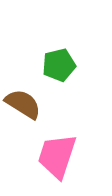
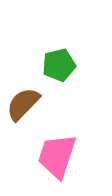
brown semicircle: rotated 78 degrees counterclockwise
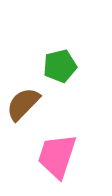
green pentagon: moved 1 px right, 1 px down
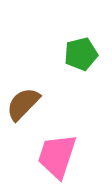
green pentagon: moved 21 px right, 12 px up
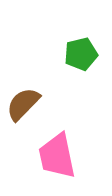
pink trapezoid: rotated 30 degrees counterclockwise
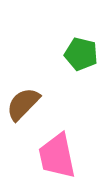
green pentagon: rotated 28 degrees clockwise
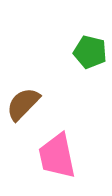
green pentagon: moved 9 px right, 2 px up
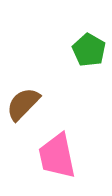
green pentagon: moved 1 px left, 2 px up; rotated 16 degrees clockwise
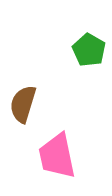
brown semicircle: rotated 27 degrees counterclockwise
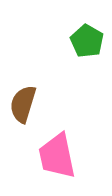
green pentagon: moved 2 px left, 9 px up
